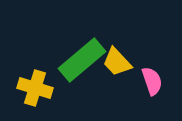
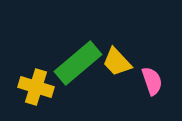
green rectangle: moved 4 px left, 3 px down
yellow cross: moved 1 px right, 1 px up
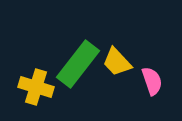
green rectangle: moved 1 px down; rotated 12 degrees counterclockwise
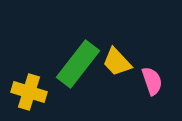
yellow cross: moved 7 px left, 5 px down
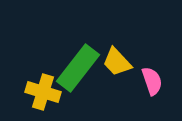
green rectangle: moved 4 px down
yellow cross: moved 14 px right
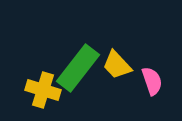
yellow trapezoid: moved 3 px down
yellow cross: moved 2 px up
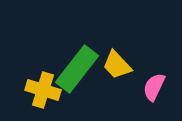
green rectangle: moved 1 px left, 1 px down
pink semicircle: moved 2 px right, 6 px down; rotated 136 degrees counterclockwise
